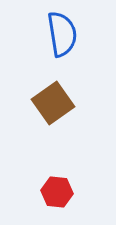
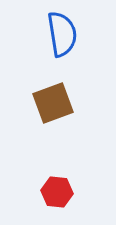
brown square: rotated 15 degrees clockwise
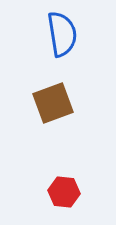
red hexagon: moved 7 px right
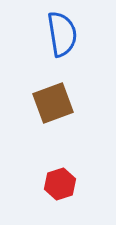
red hexagon: moved 4 px left, 8 px up; rotated 24 degrees counterclockwise
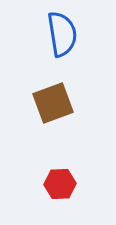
red hexagon: rotated 16 degrees clockwise
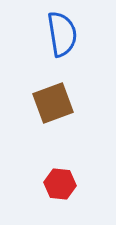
red hexagon: rotated 8 degrees clockwise
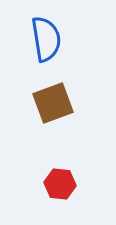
blue semicircle: moved 16 px left, 5 px down
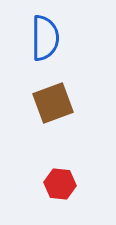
blue semicircle: moved 1 px left, 1 px up; rotated 9 degrees clockwise
